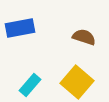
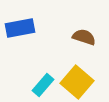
cyan rectangle: moved 13 px right
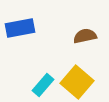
brown semicircle: moved 1 px right, 1 px up; rotated 30 degrees counterclockwise
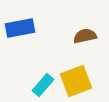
yellow square: moved 1 px left, 1 px up; rotated 28 degrees clockwise
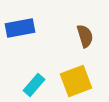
brown semicircle: rotated 85 degrees clockwise
cyan rectangle: moved 9 px left
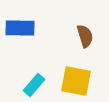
blue rectangle: rotated 12 degrees clockwise
yellow square: rotated 32 degrees clockwise
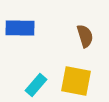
cyan rectangle: moved 2 px right
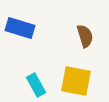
blue rectangle: rotated 16 degrees clockwise
cyan rectangle: rotated 70 degrees counterclockwise
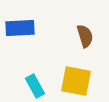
blue rectangle: rotated 20 degrees counterclockwise
cyan rectangle: moved 1 px left, 1 px down
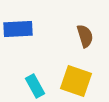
blue rectangle: moved 2 px left, 1 px down
yellow square: rotated 8 degrees clockwise
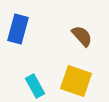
blue rectangle: rotated 72 degrees counterclockwise
brown semicircle: moved 3 px left; rotated 25 degrees counterclockwise
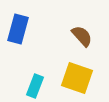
yellow square: moved 1 px right, 3 px up
cyan rectangle: rotated 50 degrees clockwise
